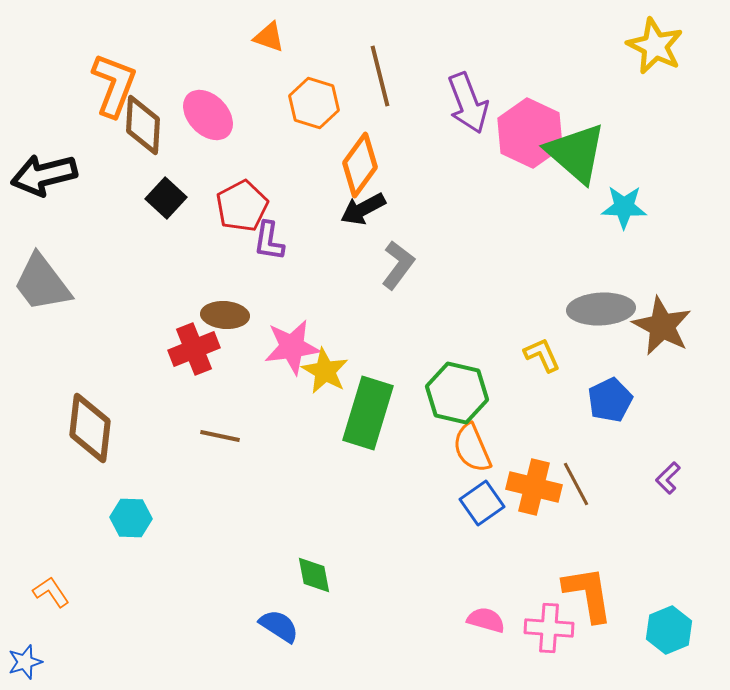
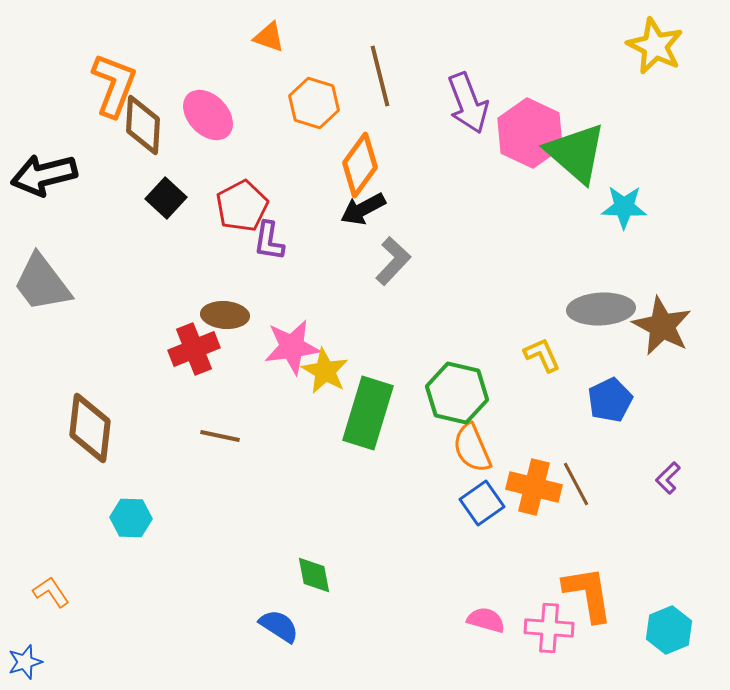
gray L-shape at (398, 265): moved 5 px left, 4 px up; rotated 6 degrees clockwise
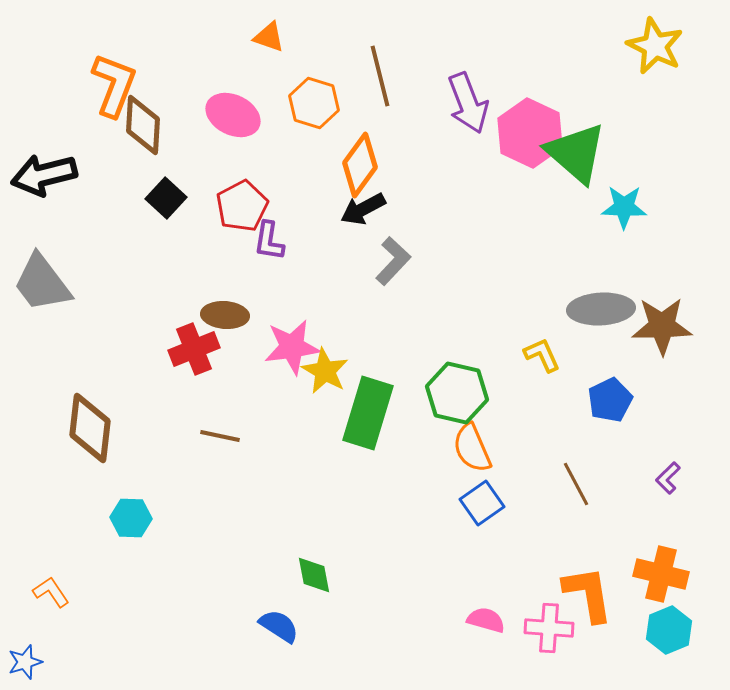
pink ellipse at (208, 115): moved 25 px right; rotated 20 degrees counterclockwise
brown star at (662, 326): rotated 28 degrees counterclockwise
orange cross at (534, 487): moved 127 px right, 87 px down
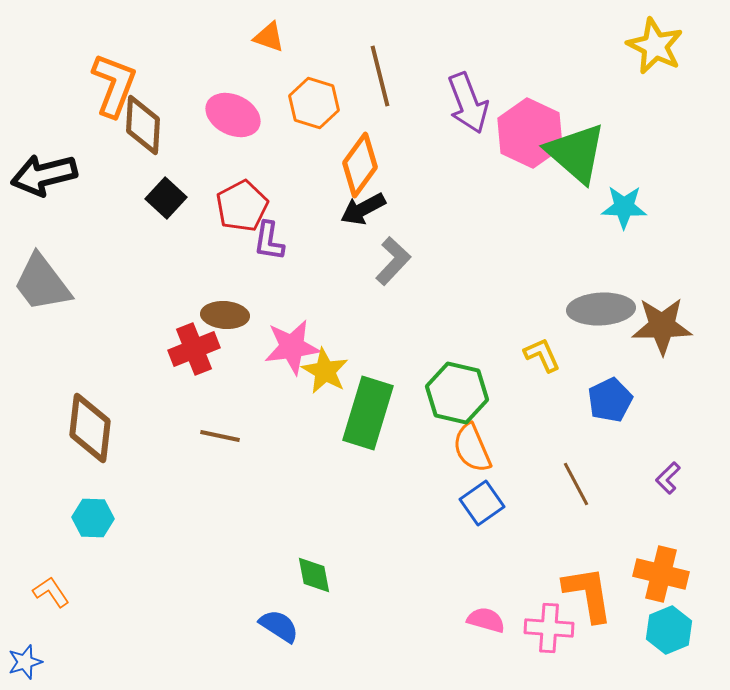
cyan hexagon at (131, 518): moved 38 px left
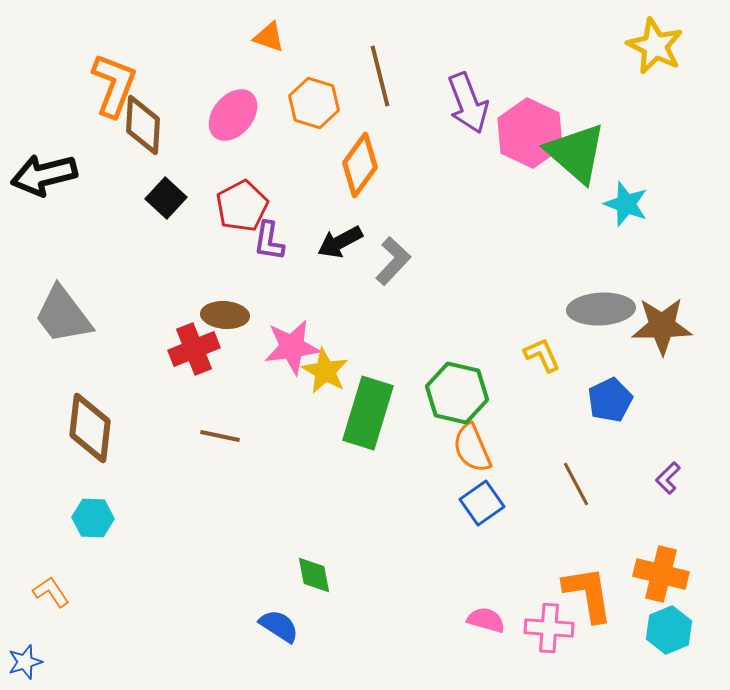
pink ellipse at (233, 115): rotated 76 degrees counterclockwise
cyan star at (624, 207): moved 2 px right, 3 px up; rotated 18 degrees clockwise
black arrow at (363, 209): moved 23 px left, 33 px down
gray trapezoid at (42, 283): moved 21 px right, 32 px down
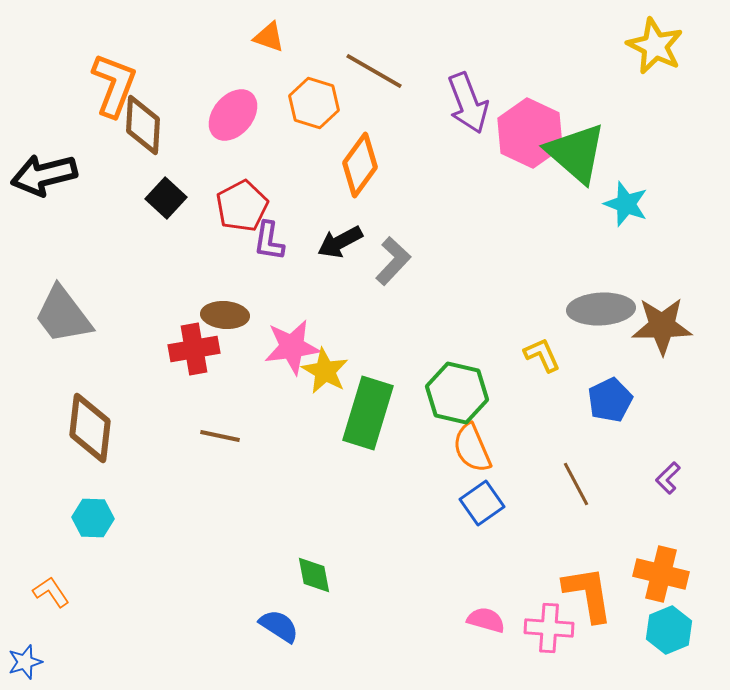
brown line at (380, 76): moved 6 px left, 5 px up; rotated 46 degrees counterclockwise
red cross at (194, 349): rotated 12 degrees clockwise
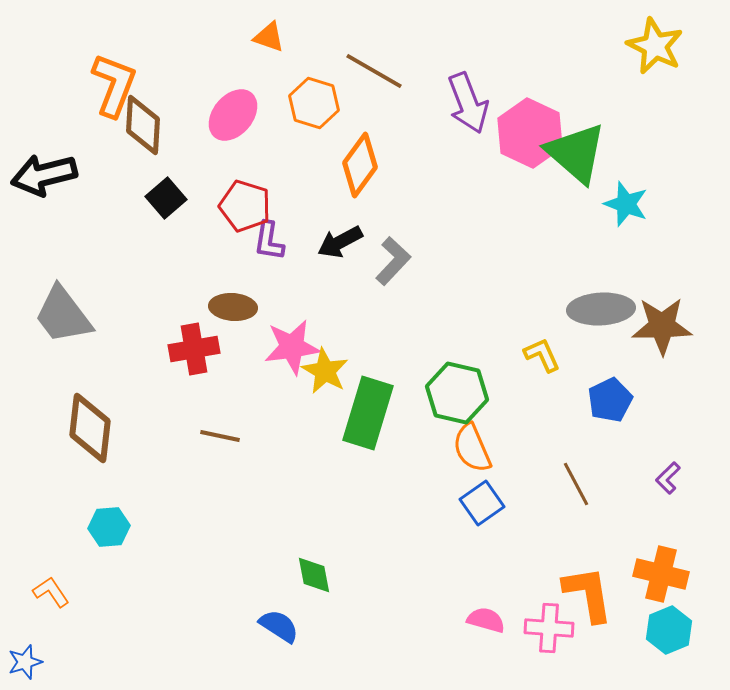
black square at (166, 198): rotated 6 degrees clockwise
red pentagon at (242, 206): moved 3 px right; rotated 27 degrees counterclockwise
brown ellipse at (225, 315): moved 8 px right, 8 px up
cyan hexagon at (93, 518): moved 16 px right, 9 px down; rotated 6 degrees counterclockwise
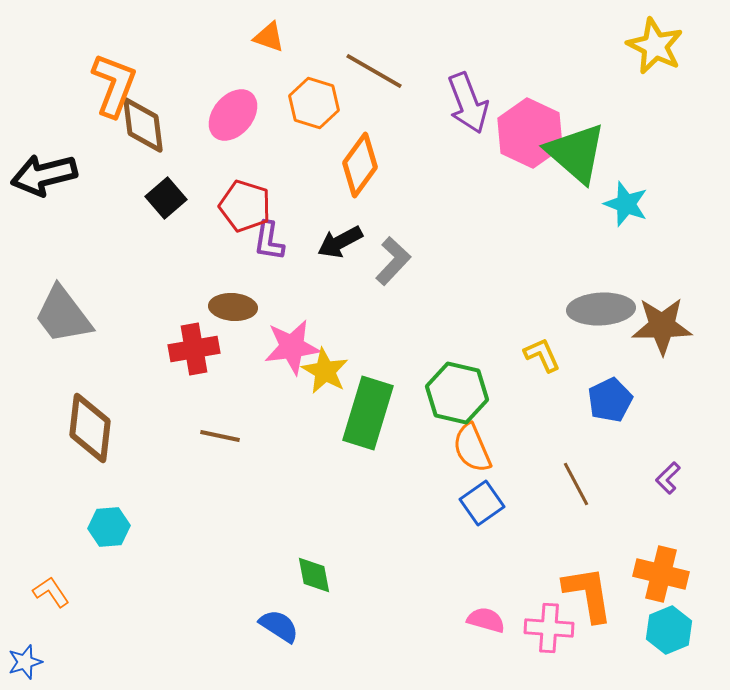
brown diamond at (143, 125): rotated 10 degrees counterclockwise
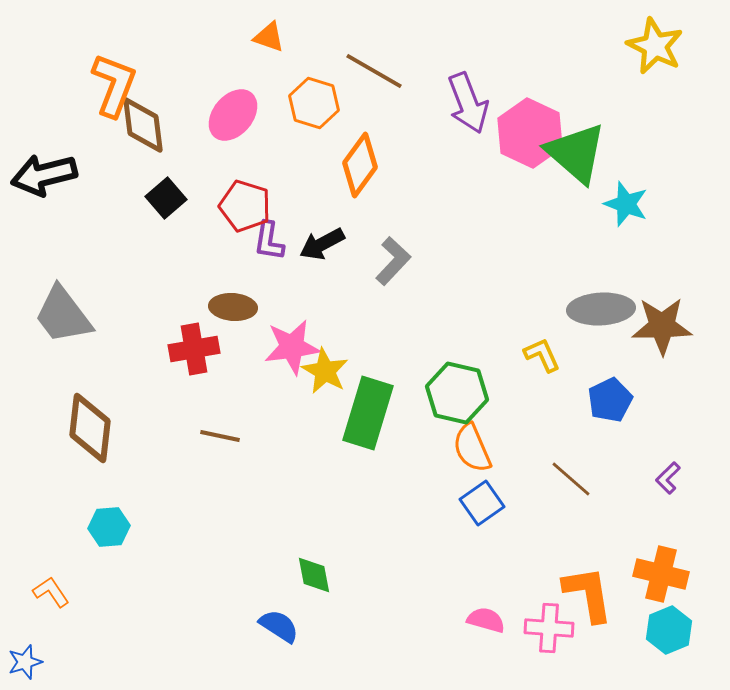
black arrow at (340, 242): moved 18 px left, 2 px down
brown line at (576, 484): moved 5 px left, 5 px up; rotated 21 degrees counterclockwise
